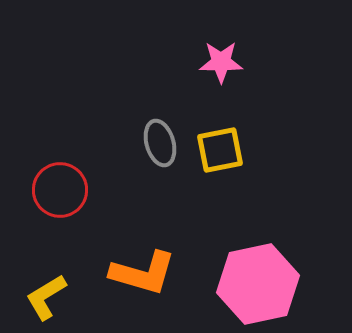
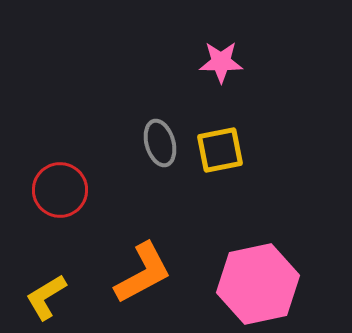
orange L-shape: rotated 44 degrees counterclockwise
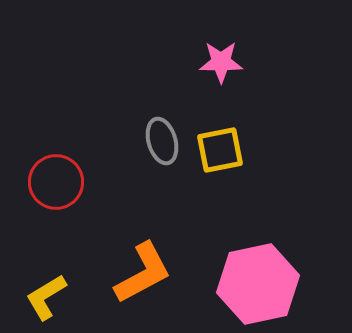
gray ellipse: moved 2 px right, 2 px up
red circle: moved 4 px left, 8 px up
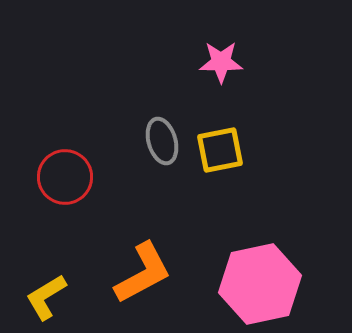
red circle: moved 9 px right, 5 px up
pink hexagon: moved 2 px right
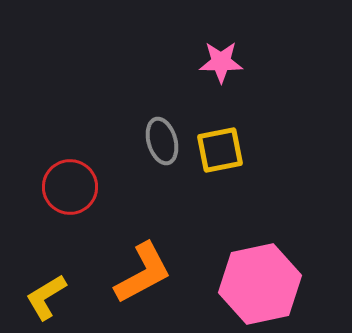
red circle: moved 5 px right, 10 px down
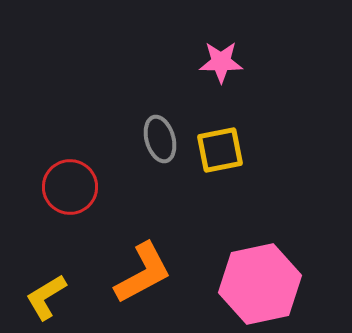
gray ellipse: moved 2 px left, 2 px up
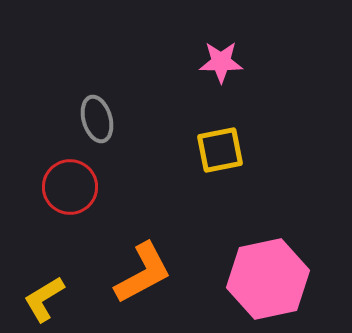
gray ellipse: moved 63 px left, 20 px up
pink hexagon: moved 8 px right, 5 px up
yellow L-shape: moved 2 px left, 2 px down
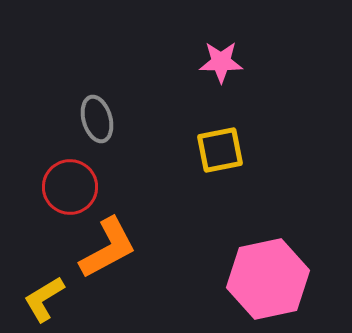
orange L-shape: moved 35 px left, 25 px up
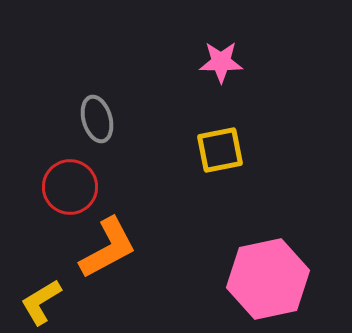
yellow L-shape: moved 3 px left, 3 px down
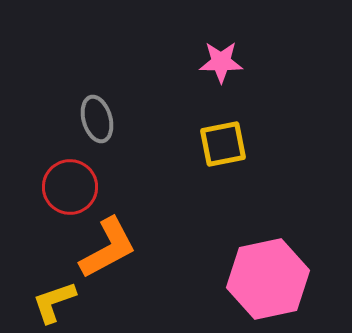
yellow square: moved 3 px right, 6 px up
yellow L-shape: moved 13 px right; rotated 12 degrees clockwise
